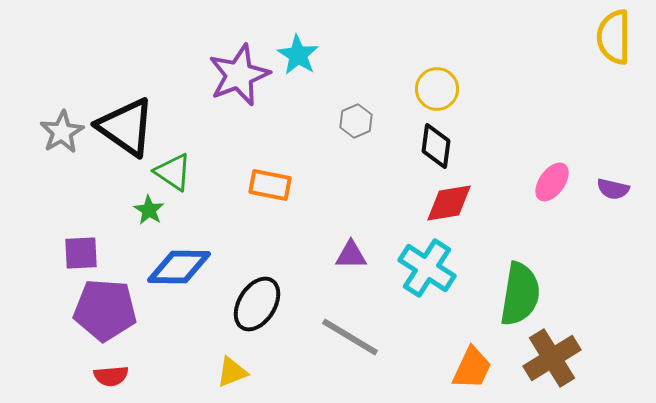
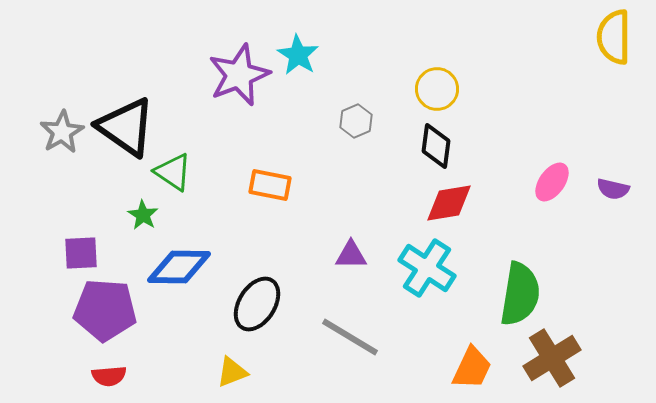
green star: moved 6 px left, 5 px down
red semicircle: moved 2 px left
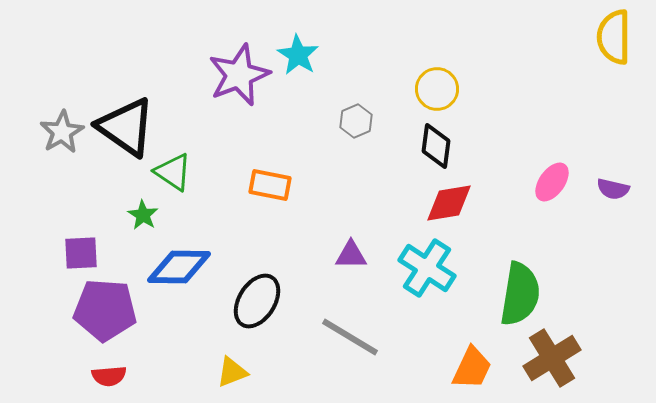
black ellipse: moved 3 px up
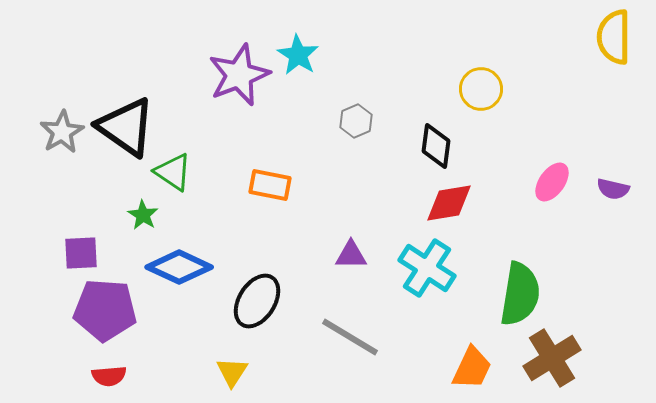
yellow circle: moved 44 px right
blue diamond: rotated 24 degrees clockwise
yellow triangle: rotated 36 degrees counterclockwise
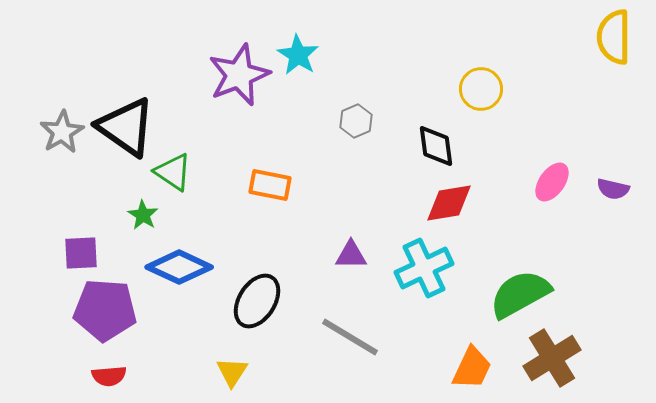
black diamond: rotated 15 degrees counterclockwise
cyan cross: moved 3 px left; rotated 32 degrees clockwise
green semicircle: rotated 128 degrees counterclockwise
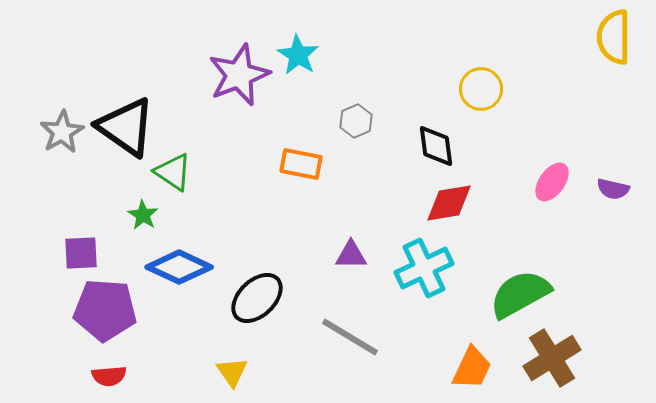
orange rectangle: moved 31 px right, 21 px up
black ellipse: moved 3 px up; rotated 14 degrees clockwise
yellow triangle: rotated 8 degrees counterclockwise
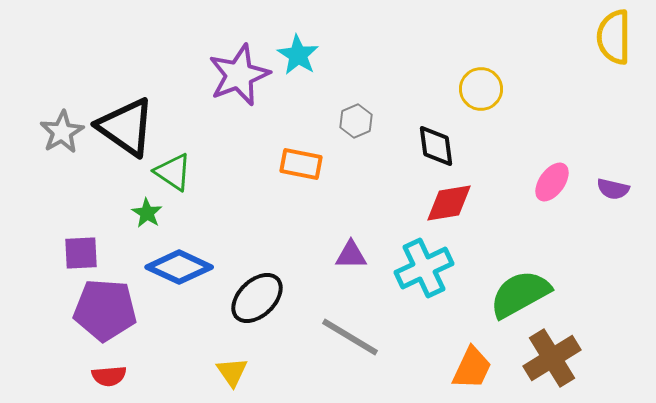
green star: moved 4 px right, 2 px up
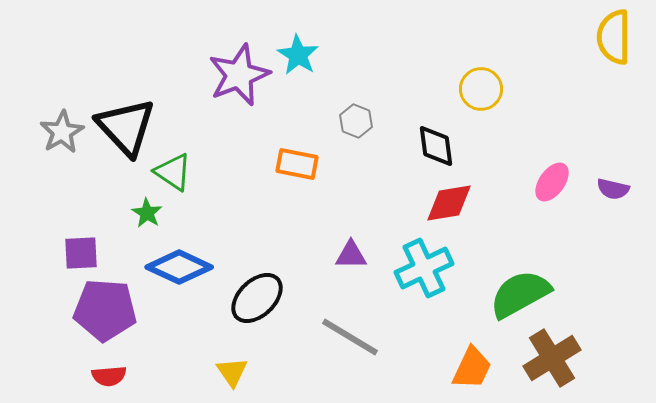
gray hexagon: rotated 16 degrees counterclockwise
black triangle: rotated 12 degrees clockwise
orange rectangle: moved 4 px left
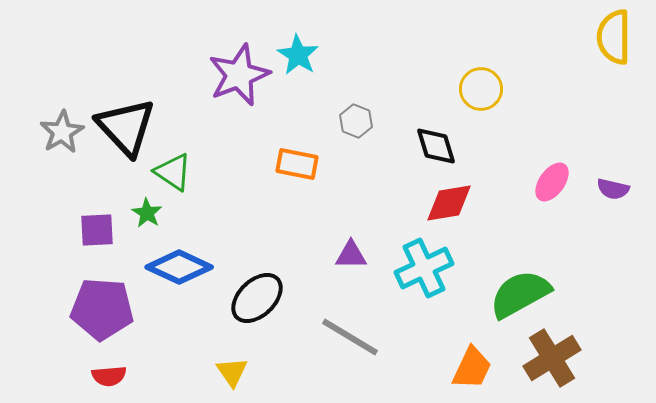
black diamond: rotated 9 degrees counterclockwise
purple square: moved 16 px right, 23 px up
purple pentagon: moved 3 px left, 1 px up
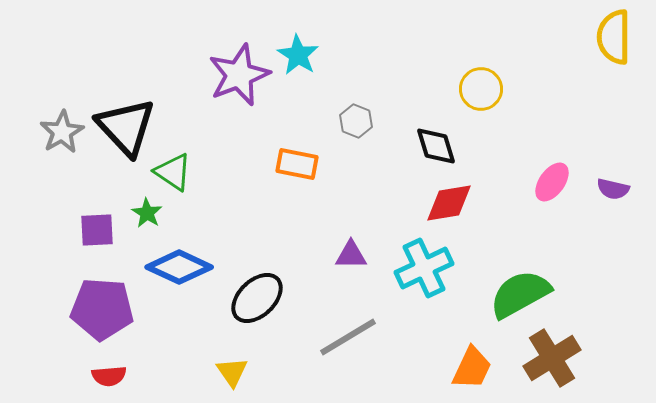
gray line: moved 2 px left; rotated 62 degrees counterclockwise
